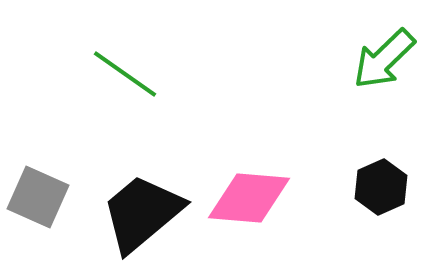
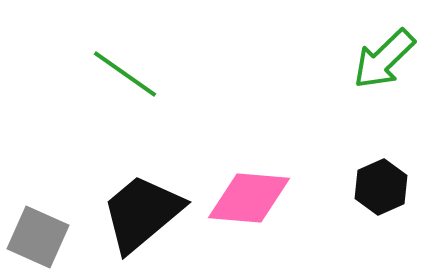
gray square: moved 40 px down
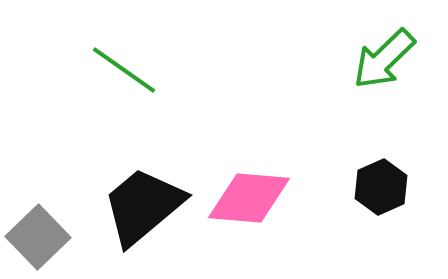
green line: moved 1 px left, 4 px up
black trapezoid: moved 1 px right, 7 px up
gray square: rotated 22 degrees clockwise
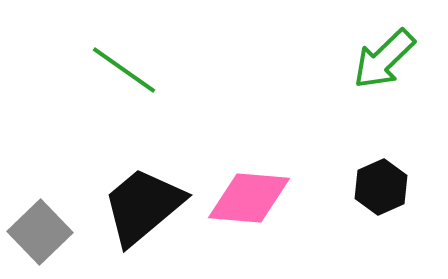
gray square: moved 2 px right, 5 px up
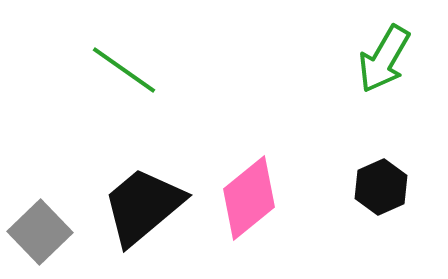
green arrow: rotated 16 degrees counterclockwise
pink diamond: rotated 44 degrees counterclockwise
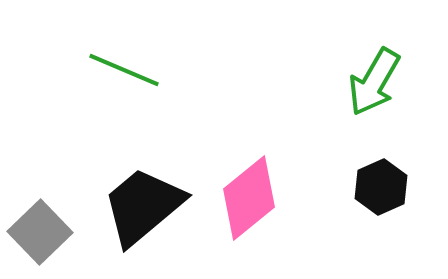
green arrow: moved 10 px left, 23 px down
green line: rotated 12 degrees counterclockwise
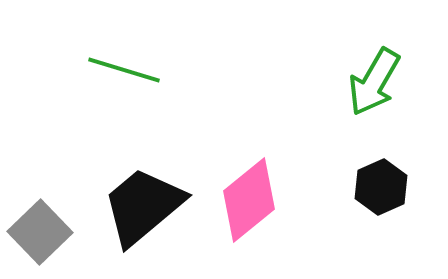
green line: rotated 6 degrees counterclockwise
pink diamond: moved 2 px down
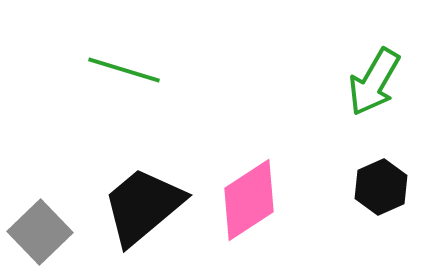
pink diamond: rotated 6 degrees clockwise
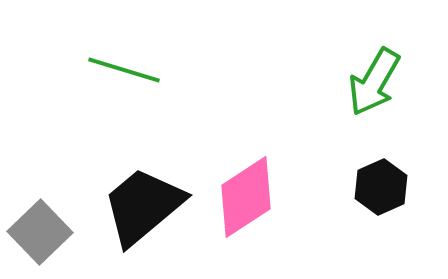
pink diamond: moved 3 px left, 3 px up
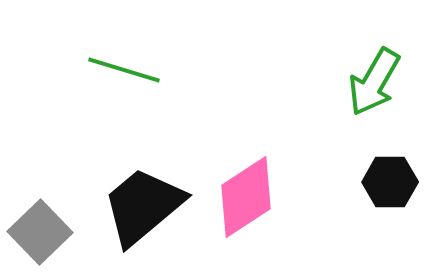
black hexagon: moved 9 px right, 5 px up; rotated 24 degrees clockwise
